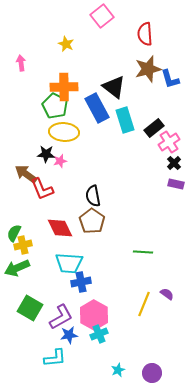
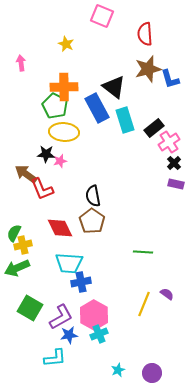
pink square: rotated 30 degrees counterclockwise
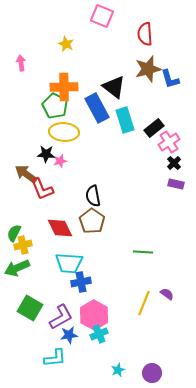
yellow line: moved 1 px up
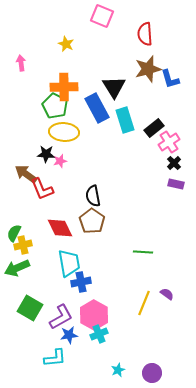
black triangle: rotated 20 degrees clockwise
cyan trapezoid: rotated 104 degrees counterclockwise
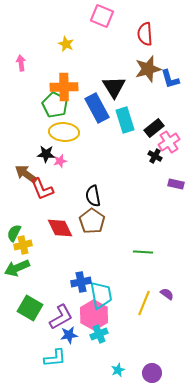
green pentagon: moved 1 px up
black cross: moved 19 px left, 7 px up; rotated 16 degrees counterclockwise
cyan trapezoid: moved 32 px right, 32 px down
